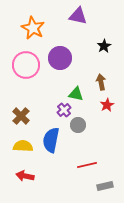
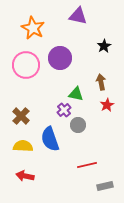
blue semicircle: moved 1 px left, 1 px up; rotated 30 degrees counterclockwise
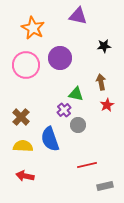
black star: rotated 24 degrees clockwise
brown cross: moved 1 px down
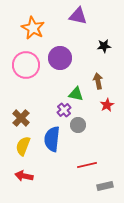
brown arrow: moved 3 px left, 1 px up
brown cross: moved 1 px down
blue semicircle: moved 2 px right; rotated 25 degrees clockwise
yellow semicircle: rotated 72 degrees counterclockwise
red arrow: moved 1 px left
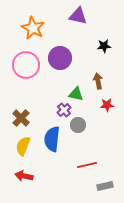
red star: rotated 24 degrees clockwise
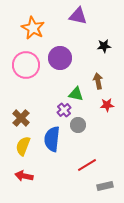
red line: rotated 18 degrees counterclockwise
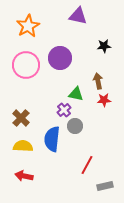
orange star: moved 5 px left, 2 px up; rotated 15 degrees clockwise
red star: moved 3 px left, 5 px up
gray circle: moved 3 px left, 1 px down
yellow semicircle: rotated 72 degrees clockwise
red line: rotated 30 degrees counterclockwise
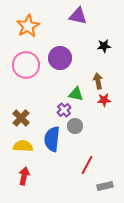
red arrow: rotated 90 degrees clockwise
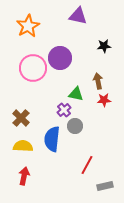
pink circle: moved 7 px right, 3 px down
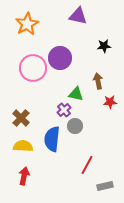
orange star: moved 1 px left, 2 px up
red star: moved 6 px right, 2 px down
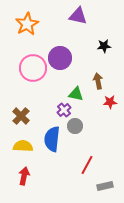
brown cross: moved 2 px up
